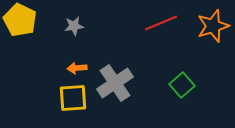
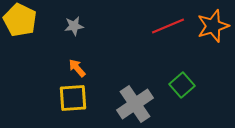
red line: moved 7 px right, 3 px down
orange arrow: rotated 54 degrees clockwise
gray cross: moved 20 px right, 21 px down
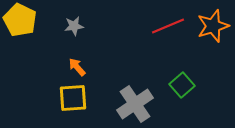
orange arrow: moved 1 px up
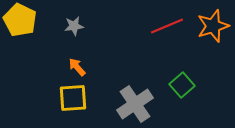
red line: moved 1 px left
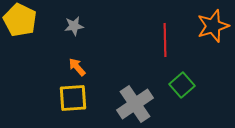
red line: moved 2 px left, 14 px down; rotated 68 degrees counterclockwise
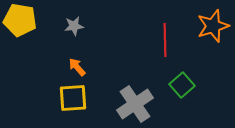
yellow pentagon: rotated 16 degrees counterclockwise
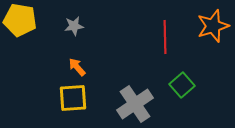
red line: moved 3 px up
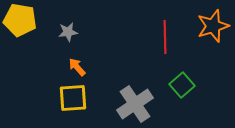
gray star: moved 6 px left, 6 px down
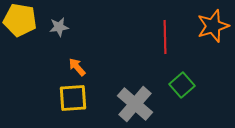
gray star: moved 9 px left, 5 px up
gray cross: rotated 15 degrees counterclockwise
